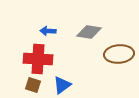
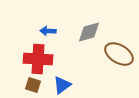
gray diamond: rotated 25 degrees counterclockwise
brown ellipse: rotated 36 degrees clockwise
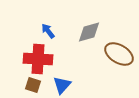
blue arrow: rotated 49 degrees clockwise
blue triangle: rotated 12 degrees counterclockwise
